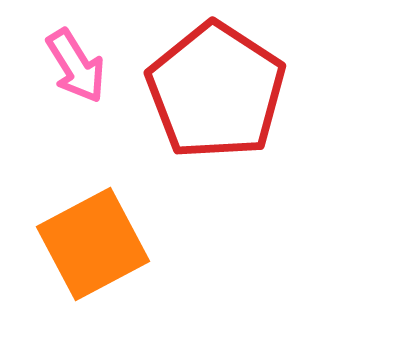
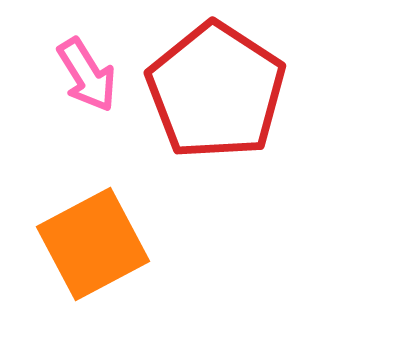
pink arrow: moved 11 px right, 9 px down
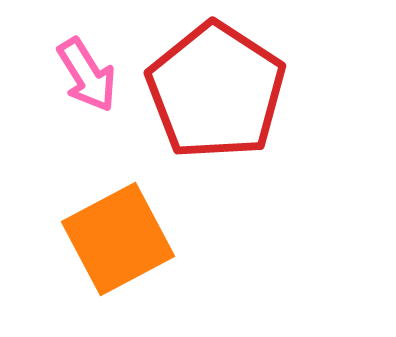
orange square: moved 25 px right, 5 px up
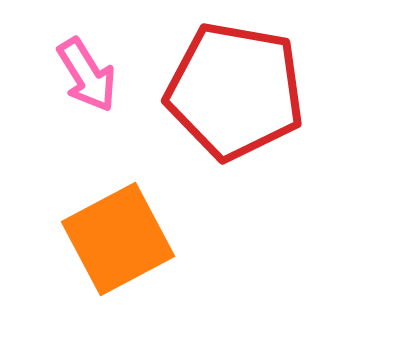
red pentagon: moved 19 px right; rotated 23 degrees counterclockwise
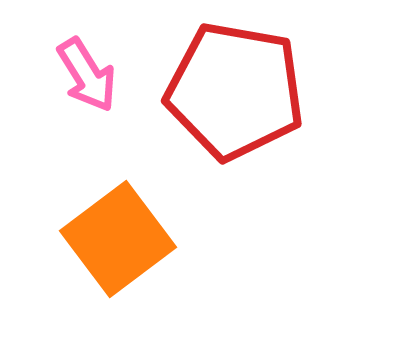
orange square: rotated 9 degrees counterclockwise
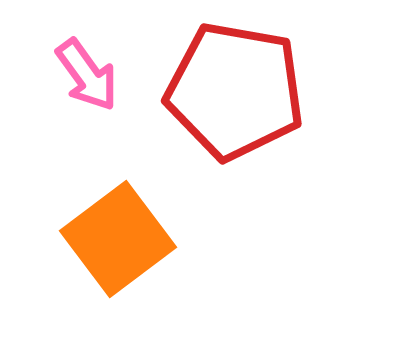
pink arrow: rotated 4 degrees counterclockwise
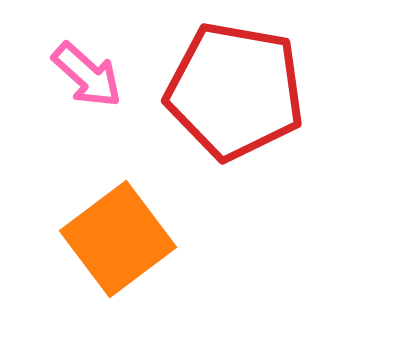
pink arrow: rotated 12 degrees counterclockwise
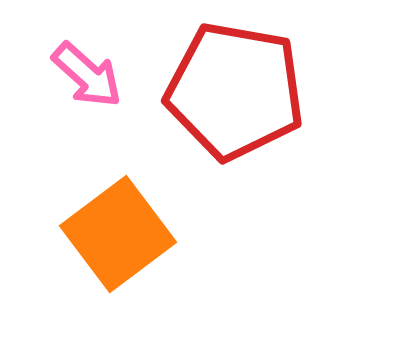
orange square: moved 5 px up
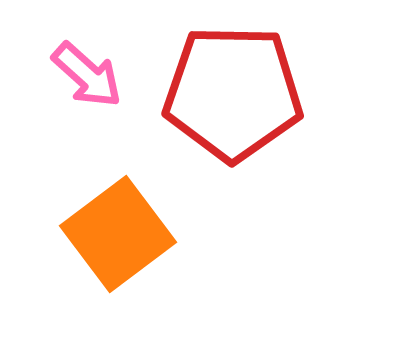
red pentagon: moved 2 px left, 2 px down; rotated 9 degrees counterclockwise
